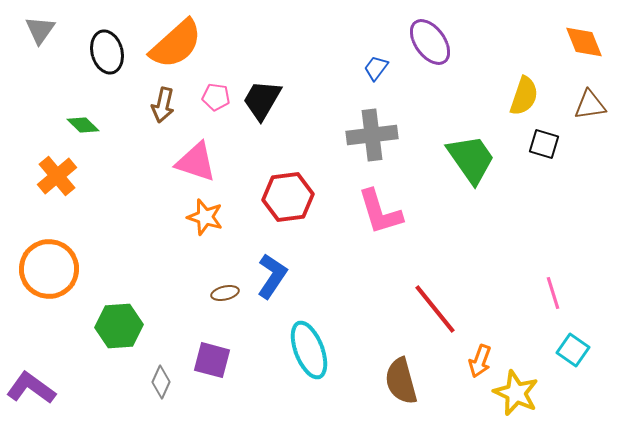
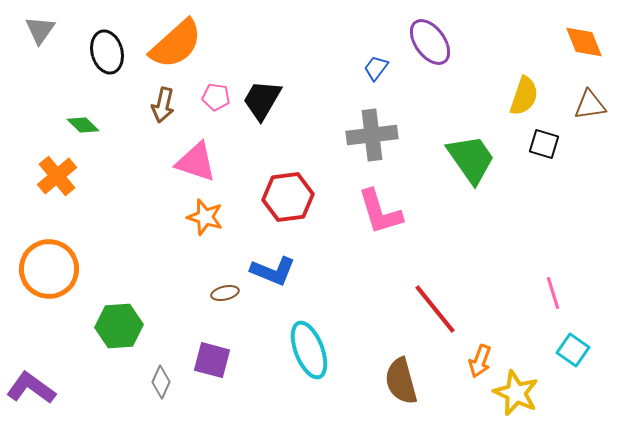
blue L-shape: moved 1 px right, 5 px up; rotated 78 degrees clockwise
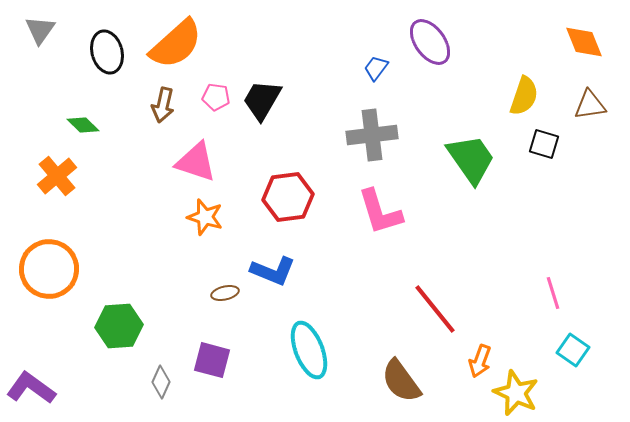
brown semicircle: rotated 21 degrees counterclockwise
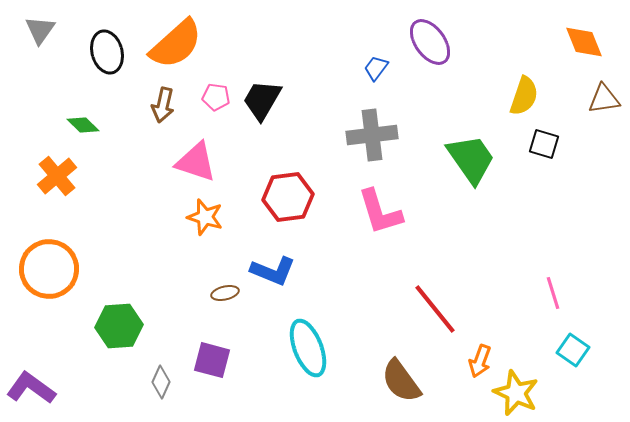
brown triangle: moved 14 px right, 6 px up
cyan ellipse: moved 1 px left, 2 px up
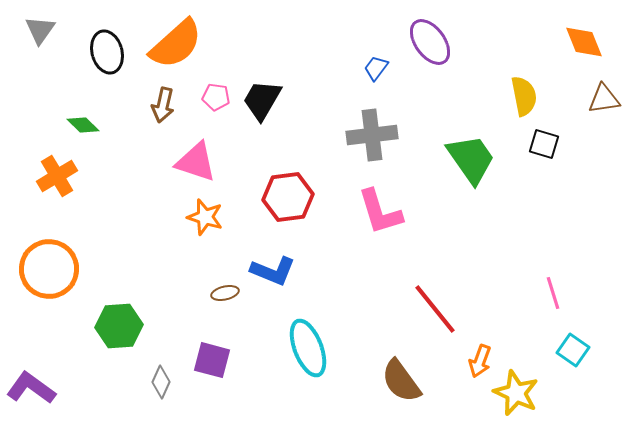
yellow semicircle: rotated 30 degrees counterclockwise
orange cross: rotated 9 degrees clockwise
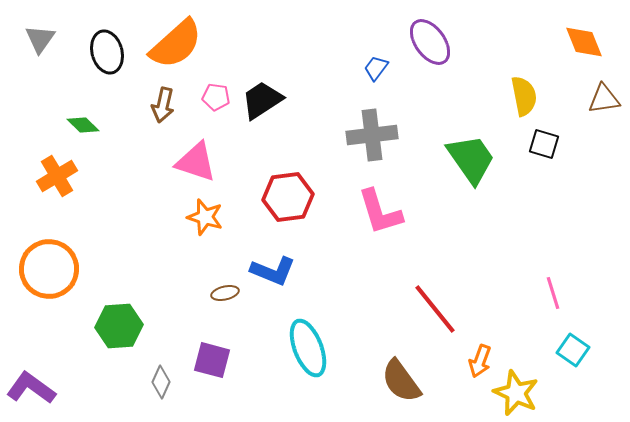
gray triangle: moved 9 px down
black trapezoid: rotated 27 degrees clockwise
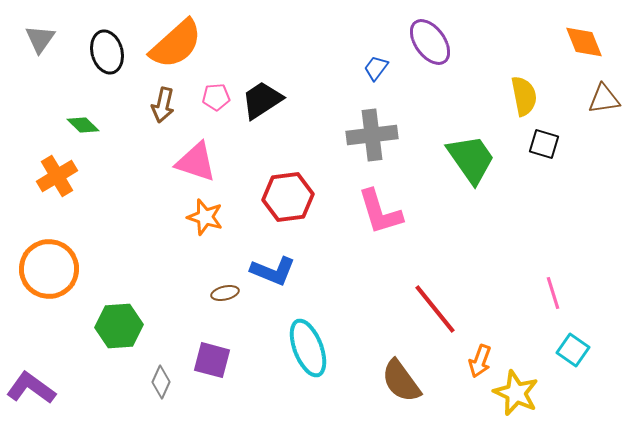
pink pentagon: rotated 12 degrees counterclockwise
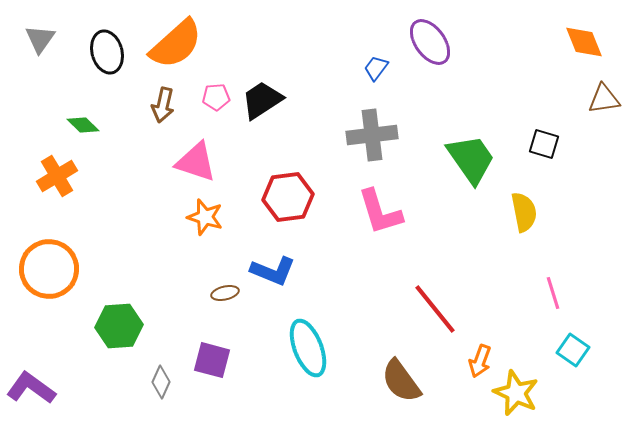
yellow semicircle: moved 116 px down
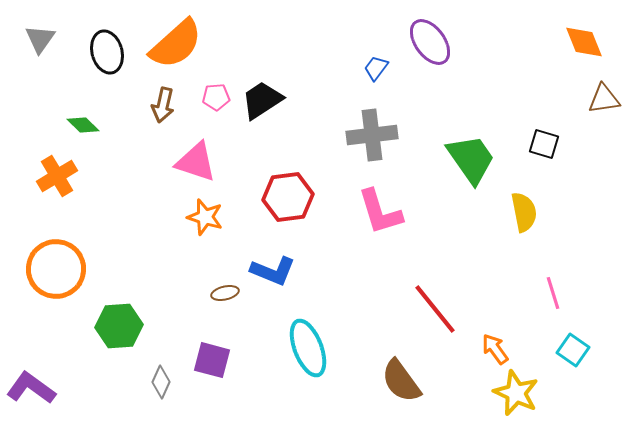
orange circle: moved 7 px right
orange arrow: moved 15 px right, 12 px up; rotated 124 degrees clockwise
